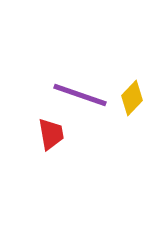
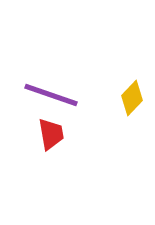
purple line: moved 29 px left
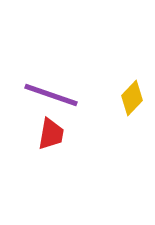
red trapezoid: rotated 20 degrees clockwise
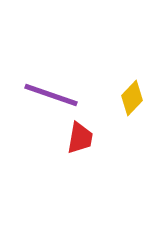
red trapezoid: moved 29 px right, 4 px down
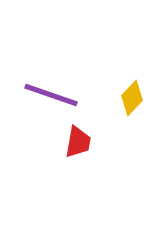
red trapezoid: moved 2 px left, 4 px down
